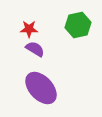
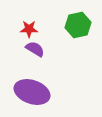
purple ellipse: moved 9 px left, 4 px down; rotated 28 degrees counterclockwise
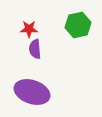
purple semicircle: rotated 126 degrees counterclockwise
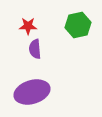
red star: moved 1 px left, 3 px up
purple ellipse: rotated 36 degrees counterclockwise
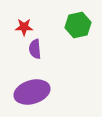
red star: moved 4 px left, 1 px down
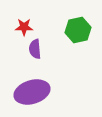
green hexagon: moved 5 px down
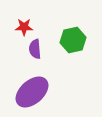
green hexagon: moved 5 px left, 10 px down
purple ellipse: rotated 24 degrees counterclockwise
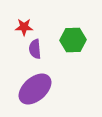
green hexagon: rotated 10 degrees clockwise
purple ellipse: moved 3 px right, 3 px up
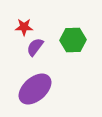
purple semicircle: moved 2 px up; rotated 42 degrees clockwise
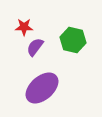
green hexagon: rotated 15 degrees clockwise
purple ellipse: moved 7 px right, 1 px up
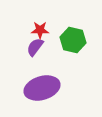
red star: moved 16 px right, 3 px down
purple ellipse: rotated 24 degrees clockwise
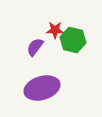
red star: moved 15 px right
